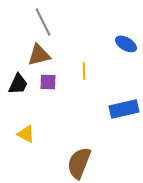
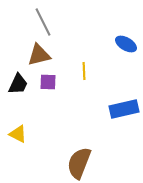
yellow triangle: moved 8 px left
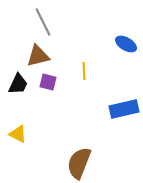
brown triangle: moved 1 px left, 1 px down
purple square: rotated 12 degrees clockwise
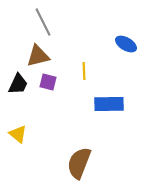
blue rectangle: moved 15 px left, 5 px up; rotated 12 degrees clockwise
yellow triangle: rotated 12 degrees clockwise
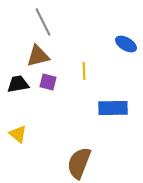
black trapezoid: rotated 125 degrees counterclockwise
blue rectangle: moved 4 px right, 4 px down
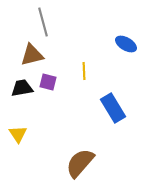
gray line: rotated 12 degrees clockwise
brown triangle: moved 6 px left, 1 px up
black trapezoid: moved 4 px right, 4 px down
blue rectangle: rotated 60 degrees clockwise
yellow triangle: rotated 18 degrees clockwise
brown semicircle: moved 1 px right; rotated 20 degrees clockwise
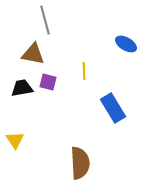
gray line: moved 2 px right, 2 px up
brown triangle: moved 1 px right, 1 px up; rotated 25 degrees clockwise
yellow triangle: moved 3 px left, 6 px down
brown semicircle: rotated 136 degrees clockwise
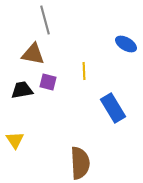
black trapezoid: moved 2 px down
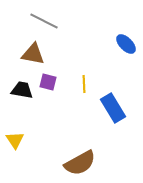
gray line: moved 1 px left, 1 px down; rotated 48 degrees counterclockwise
blue ellipse: rotated 15 degrees clockwise
yellow line: moved 13 px down
black trapezoid: rotated 20 degrees clockwise
brown semicircle: rotated 64 degrees clockwise
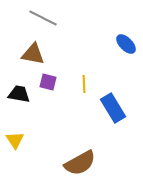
gray line: moved 1 px left, 3 px up
black trapezoid: moved 3 px left, 4 px down
